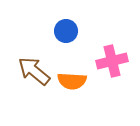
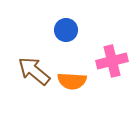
blue circle: moved 1 px up
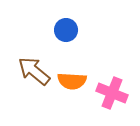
pink cross: moved 32 px down; rotated 36 degrees clockwise
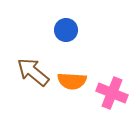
brown arrow: moved 1 px left, 1 px down
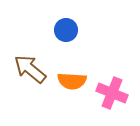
brown arrow: moved 3 px left, 3 px up
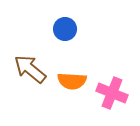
blue circle: moved 1 px left, 1 px up
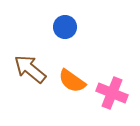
blue circle: moved 2 px up
orange semicircle: rotated 32 degrees clockwise
